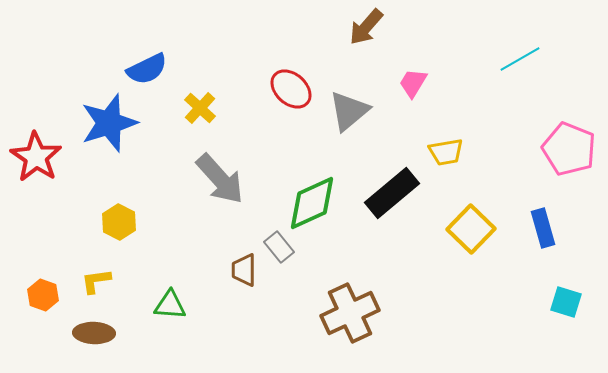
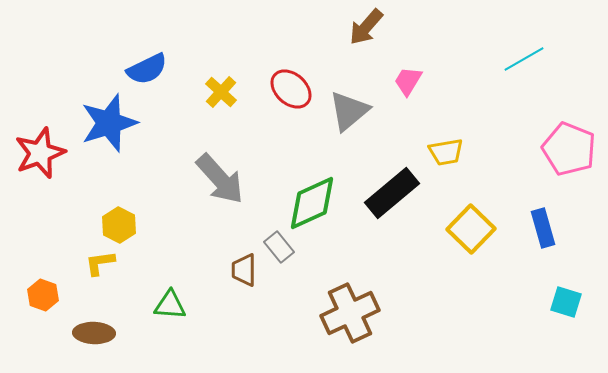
cyan line: moved 4 px right
pink trapezoid: moved 5 px left, 2 px up
yellow cross: moved 21 px right, 16 px up
red star: moved 4 px right, 4 px up; rotated 18 degrees clockwise
yellow hexagon: moved 3 px down
yellow L-shape: moved 4 px right, 18 px up
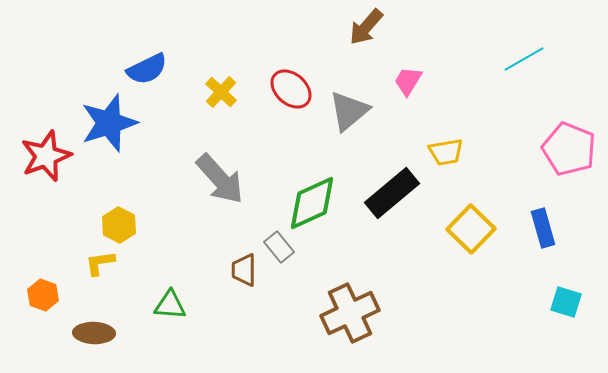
red star: moved 6 px right, 3 px down
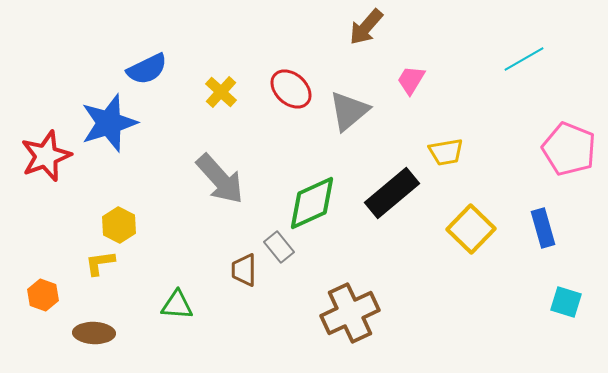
pink trapezoid: moved 3 px right, 1 px up
green triangle: moved 7 px right
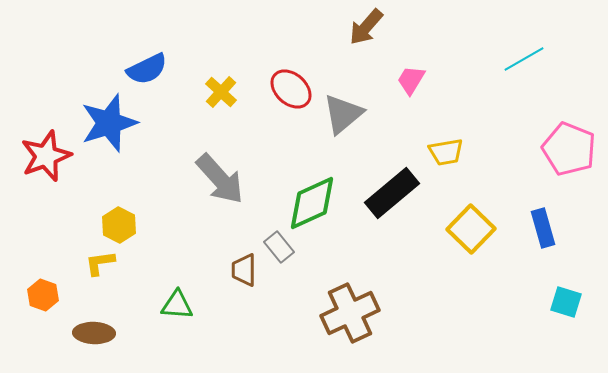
gray triangle: moved 6 px left, 3 px down
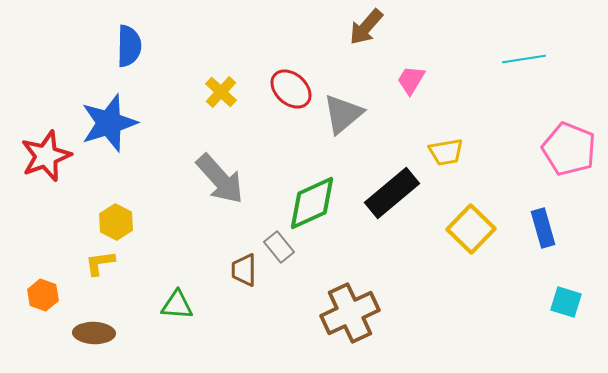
cyan line: rotated 21 degrees clockwise
blue semicircle: moved 18 px left, 23 px up; rotated 63 degrees counterclockwise
yellow hexagon: moved 3 px left, 3 px up
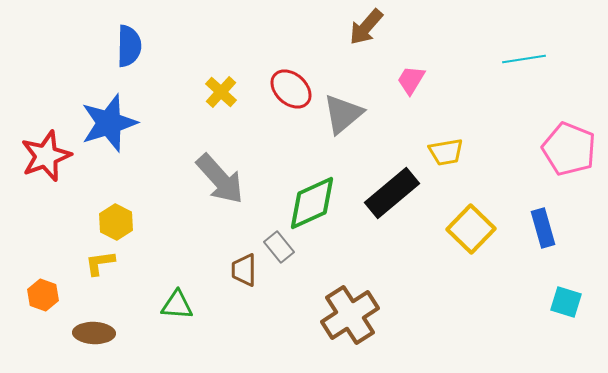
brown cross: moved 2 px down; rotated 8 degrees counterclockwise
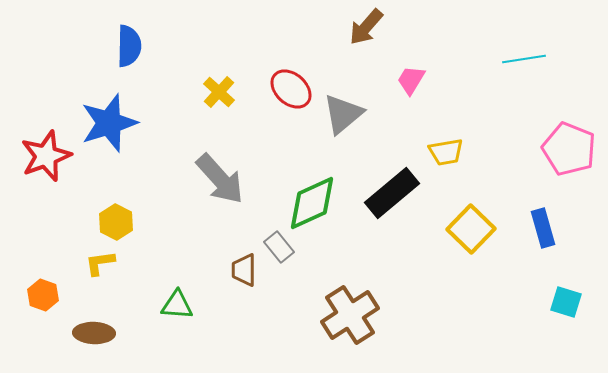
yellow cross: moved 2 px left
